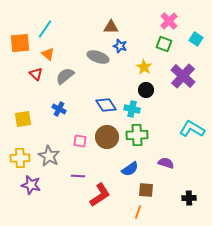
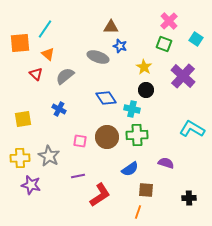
blue diamond: moved 7 px up
purple line: rotated 16 degrees counterclockwise
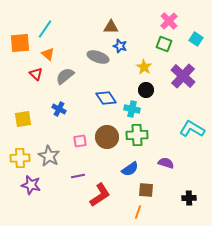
pink square: rotated 16 degrees counterclockwise
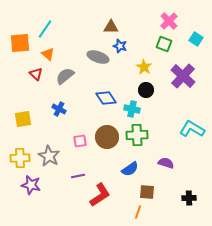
brown square: moved 1 px right, 2 px down
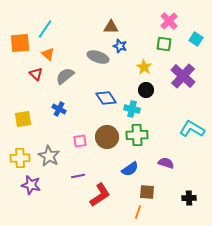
green square: rotated 14 degrees counterclockwise
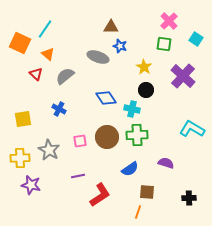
orange square: rotated 30 degrees clockwise
gray star: moved 6 px up
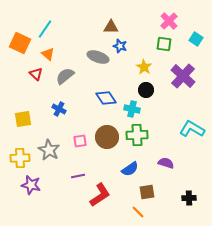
brown square: rotated 14 degrees counterclockwise
orange line: rotated 64 degrees counterclockwise
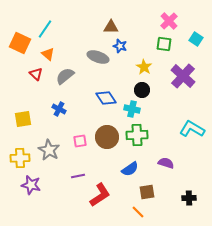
black circle: moved 4 px left
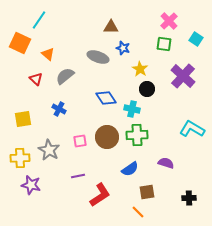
cyan line: moved 6 px left, 9 px up
blue star: moved 3 px right, 2 px down
yellow star: moved 4 px left, 2 px down
red triangle: moved 5 px down
black circle: moved 5 px right, 1 px up
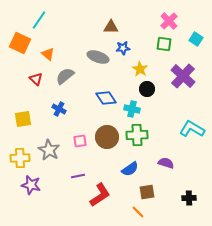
blue star: rotated 24 degrees counterclockwise
